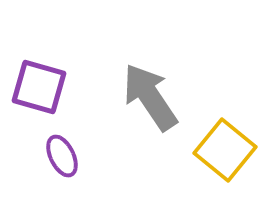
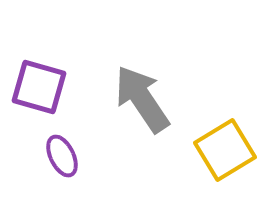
gray arrow: moved 8 px left, 2 px down
yellow square: rotated 20 degrees clockwise
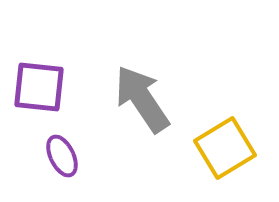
purple square: rotated 10 degrees counterclockwise
yellow square: moved 2 px up
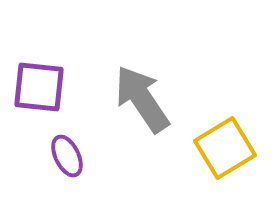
purple ellipse: moved 5 px right
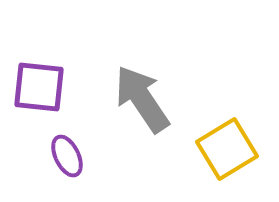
yellow square: moved 2 px right, 1 px down
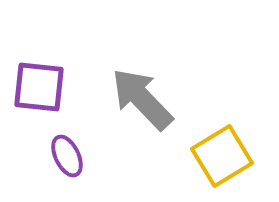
gray arrow: rotated 10 degrees counterclockwise
yellow square: moved 5 px left, 7 px down
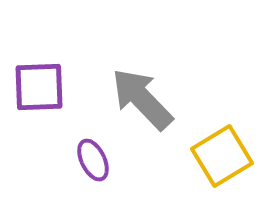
purple square: rotated 8 degrees counterclockwise
purple ellipse: moved 26 px right, 4 px down
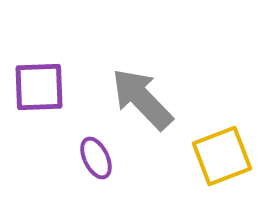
yellow square: rotated 10 degrees clockwise
purple ellipse: moved 3 px right, 2 px up
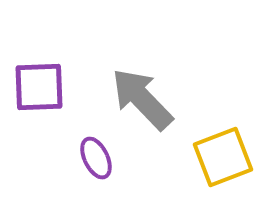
yellow square: moved 1 px right, 1 px down
